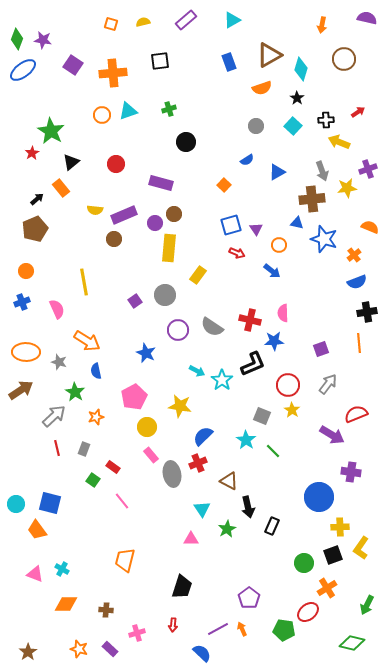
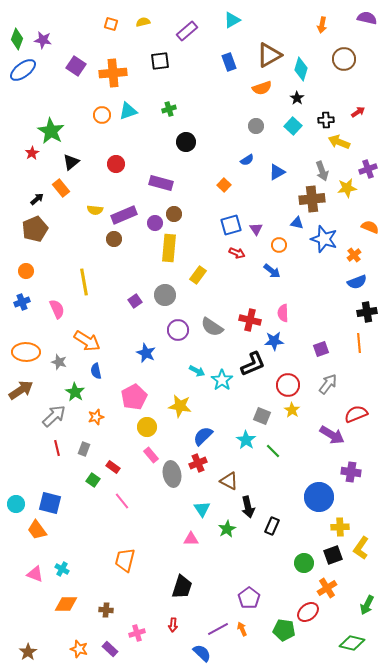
purple rectangle at (186, 20): moved 1 px right, 11 px down
purple square at (73, 65): moved 3 px right, 1 px down
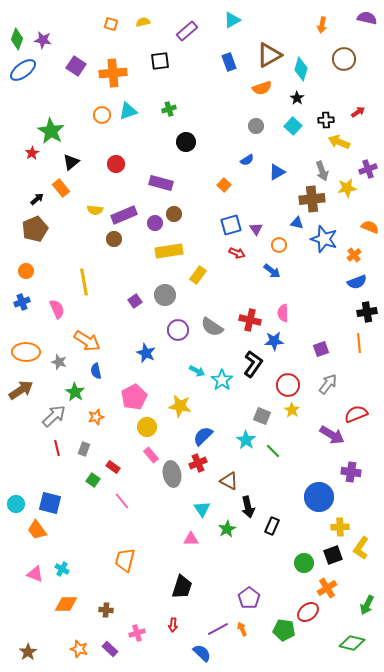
yellow rectangle at (169, 248): moved 3 px down; rotated 76 degrees clockwise
black L-shape at (253, 364): rotated 32 degrees counterclockwise
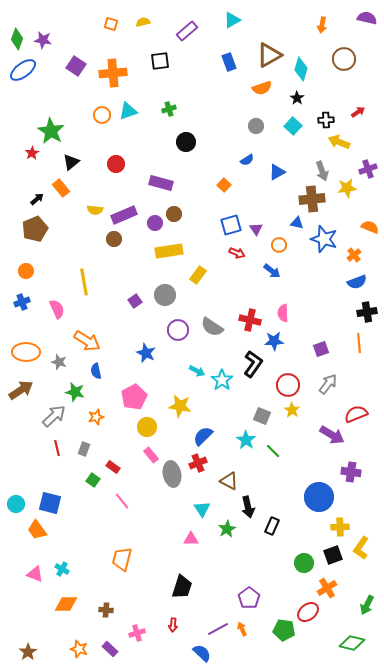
green star at (75, 392): rotated 18 degrees counterclockwise
orange trapezoid at (125, 560): moved 3 px left, 1 px up
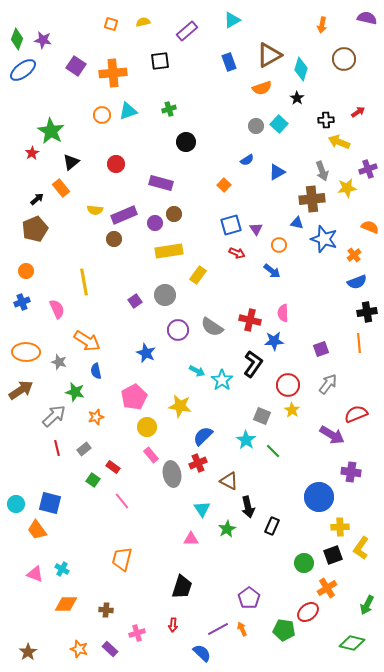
cyan square at (293, 126): moved 14 px left, 2 px up
gray rectangle at (84, 449): rotated 32 degrees clockwise
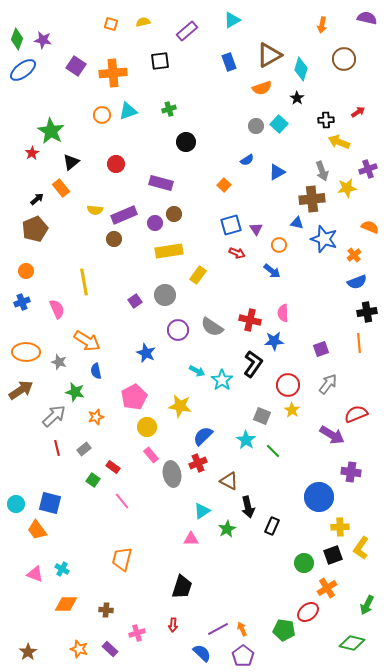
cyan triangle at (202, 509): moved 2 px down; rotated 30 degrees clockwise
purple pentagon at (249, 598): moved 6 px left, 58 px down
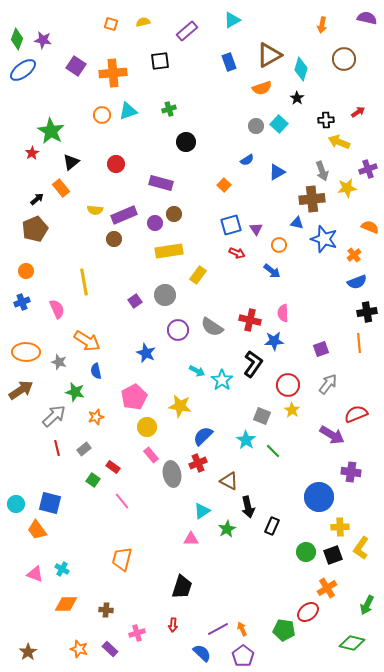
green circle at (304, 563): moved 2 px right, 11 px up
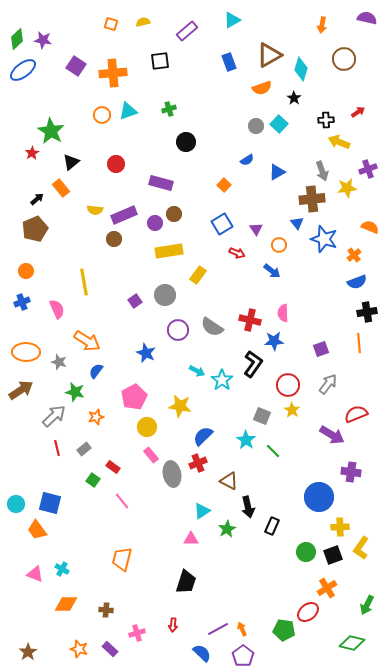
green diamond at (17, 39): rotated 25 degrees clockwise
black star at (297, 98): moved 3 px left
blue triangle at (297, 223): rotated 40 degrees clockwise
blue square at (231, 225): moved 9 px left, 1 px up; rotated 15 degrees counterclockwise
blue semicircle at (96, 371): rotated 49 degrees clockwise
black trapezoid at (182, 587): moved 4 px right, 5 px up
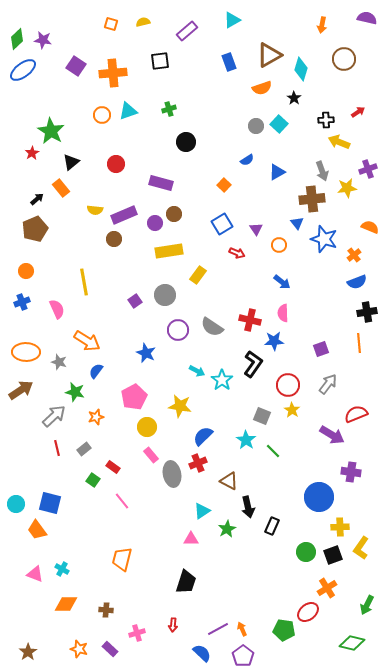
blue arrow at (272, 271): moved 10 px right, 11 px down
